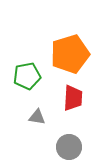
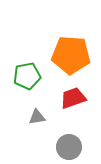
orange pentagon: moved 1 px right, 1 px down; rotated 21 degrees clockwise
red trapezoid: rotated 112 degrees counterclockwise
gray triangle: rotated 18 degrees counterclockwise
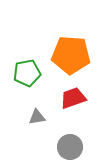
green pentagon: moved 3 px up
gray circle: moved 1 px right
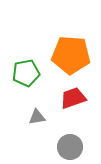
green pentagon: moved 1 px left
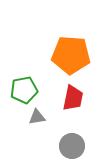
green pentagon: moved 2 px left, 17 px down
red trapezoid: rotated 120 degrees clockwise
gray circle: moved 2 px right, 1 px up
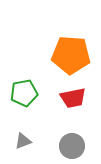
green pentagon: moved 3 px down
red trapezoid: rotated 68 degrees clockwise
gray triangle: moved 14 px left, 24 px down; rotated 12 degrees counterclockwise
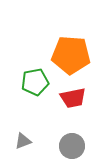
green pentagon: moved 11 px right, 11 px up
